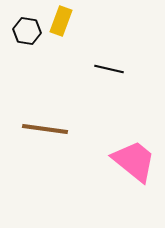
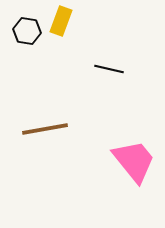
brown line: rotated 18 degrees counterclockwise
pink trapezoid: rotated 12 degrees clockwise
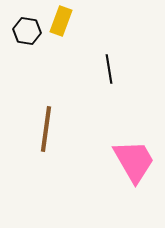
black line: rotated 68 degrees clockwise
brown line: moved 1 px right; rotated 72 degrees counterclockwise
pink trapezoid: rotated 9 degrees clockwise
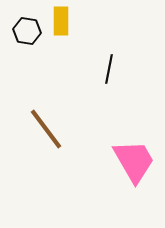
yellow rectangle: rotated 20 degrees counterclockwise
black line: rotated 20 degrees clockwise
brown line: rotated 45 degrees counterclockwise
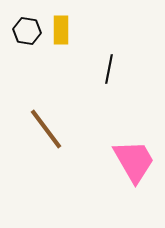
yellow rectangle: moved 9 px down
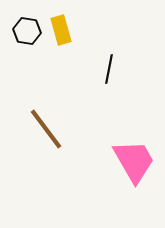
yellow rectangle: rotated 16 degrees counterclockwise
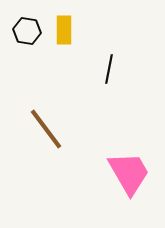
yellow rectangle: moved 3 px right; rotated 16 degrees clockwise
pink trapezoid: moved 5 px left, 12 px down
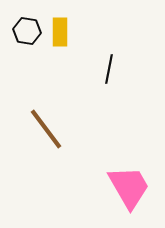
yellow rectangle: moved 4 px left, 2 px down
pink trapezoid: moved 14 px down
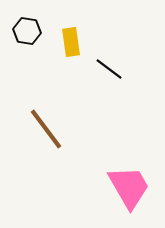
yellow rectangle: moved 11 px right, 10 px down; rotated 8 degrees counterclockwise
black line: rotated 64 degrees counterclockwise
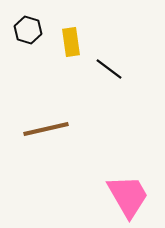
black hexagon: moved 1 px right, 1 px up; rotated 8 degrees clockwise
brown line: rotated 66 degrees counterclockwise
pink trapezoid: moved 1 px left, 9 px down
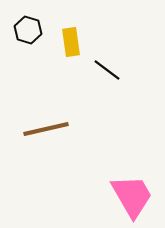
black line: moved 2 px left, 1 px down
pink trapezoid: moved 4 px right
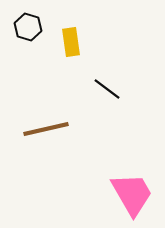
black hexagon: moved 3 px up
black line: moved 19 px down
pink trapezoid: moved 2 px up
